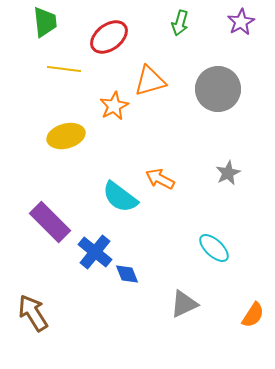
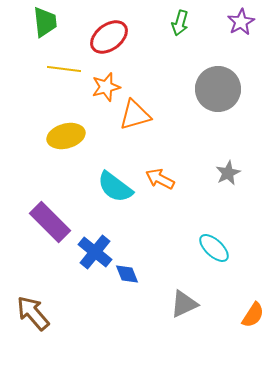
orange triangle: moved 15 px left, 34 px down
orange star: moved 8 px left, 19 px up; rotated 12 degrees clockwise
cyan semicircle: moved 5 px left, 10 px up
brown arrow: rotated 9 degrees counterclockwise
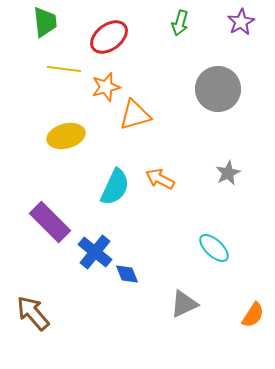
cyan semicircle: rotated 102 degrees counterclockwise
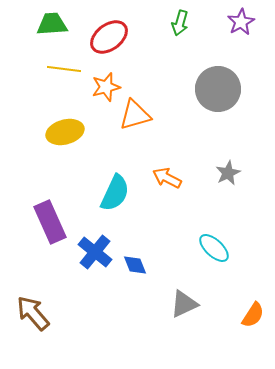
green trapezoid: moved 7 px right, 2 px down; rotated 88 degrees counterclockwise
yellow ellipse: moved 1 px left, 4 px up
orange arrow: moved 7 px right, 1 px up
cyan semicircle: moved 6 px down
purple rectangle: rotated 21 degrees clockwise
blue diamond: moved 8 px right, 9 px up
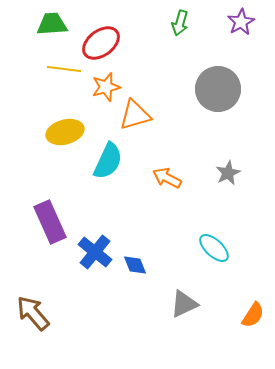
red ellipse: moved 8 px left, 6 px down
cyan semicircle: moved 7 px left, 32 px up
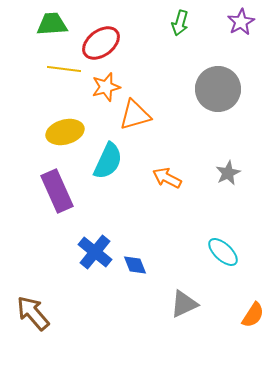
purple rectangle: moved 7 px right, 31 px up
cyan ellipse: moved 9 px right, 4 px down
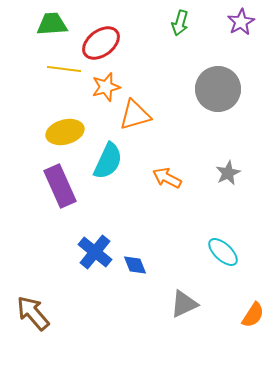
purple rectangle: moved 3 px right, 5 px up
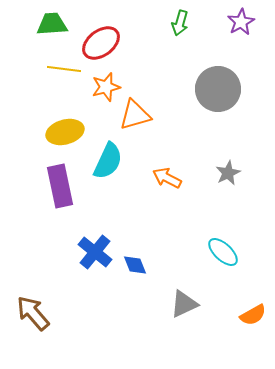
purple rectangle: rotated 12 degrees clockwise
orange semicircle: rotated 28 degrees clockwise
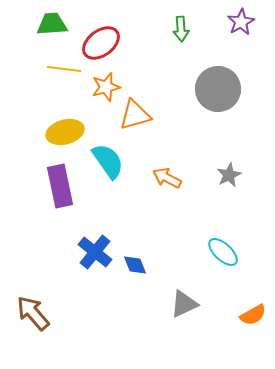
green arrow: moved 1 px right, 6 px down; rotated 20 degrees counterclockwise
cyan semicircle: rotated 60 degrees counterclockwise
gray star: moved 1 px right, 2 px down
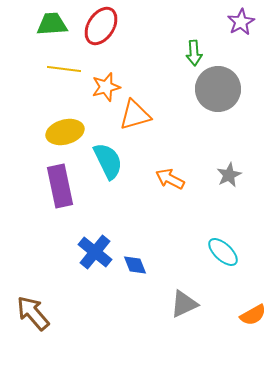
green arrow: moved 13 px right, 24 px down
red ellipse: moved 17 px up; rotated 21 degrees counterclockwise
cyan semicircle: rotated 9 degrees clockwise
orange arrow: moved 3 px right, 1 px down
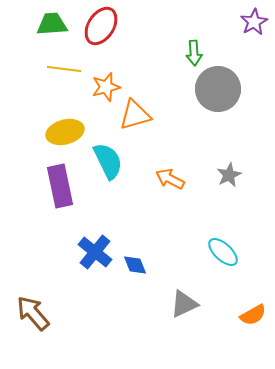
purple star: moved 13 px right
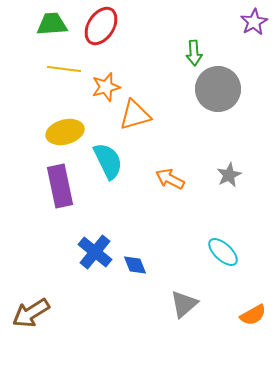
gray triangle: rotated 16 degrees counterclockwise
brown arrow: moved 2 px left; rotated 81 degrees counterclockwise
